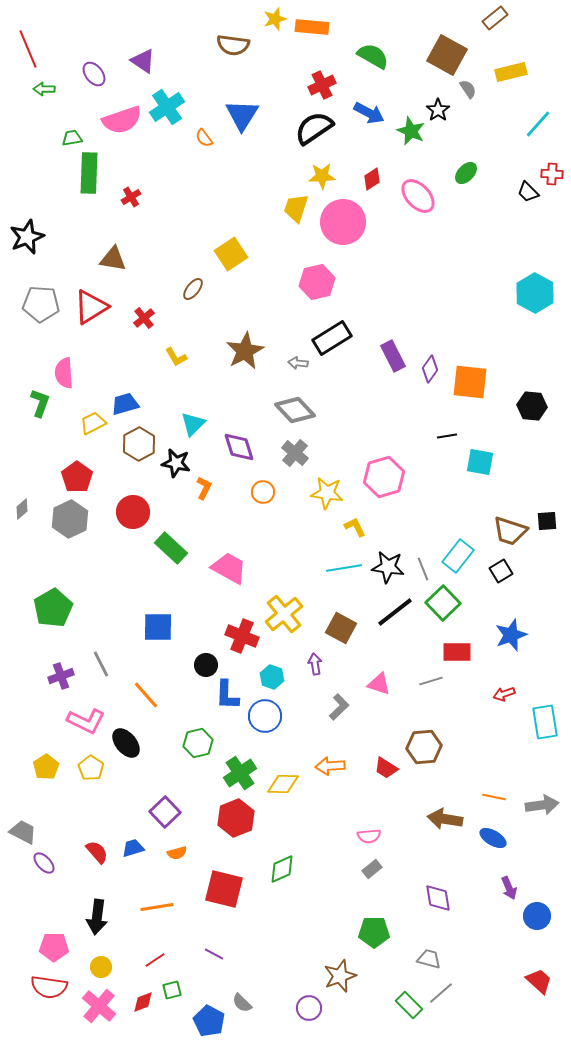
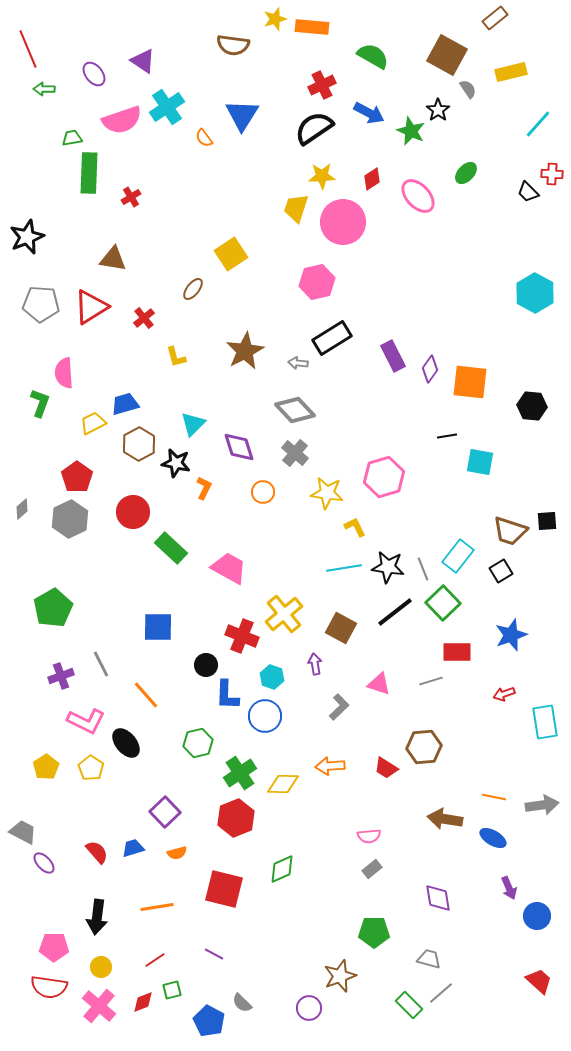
yellow L-shape at (176, 357): rotated 15 degrees clockwise
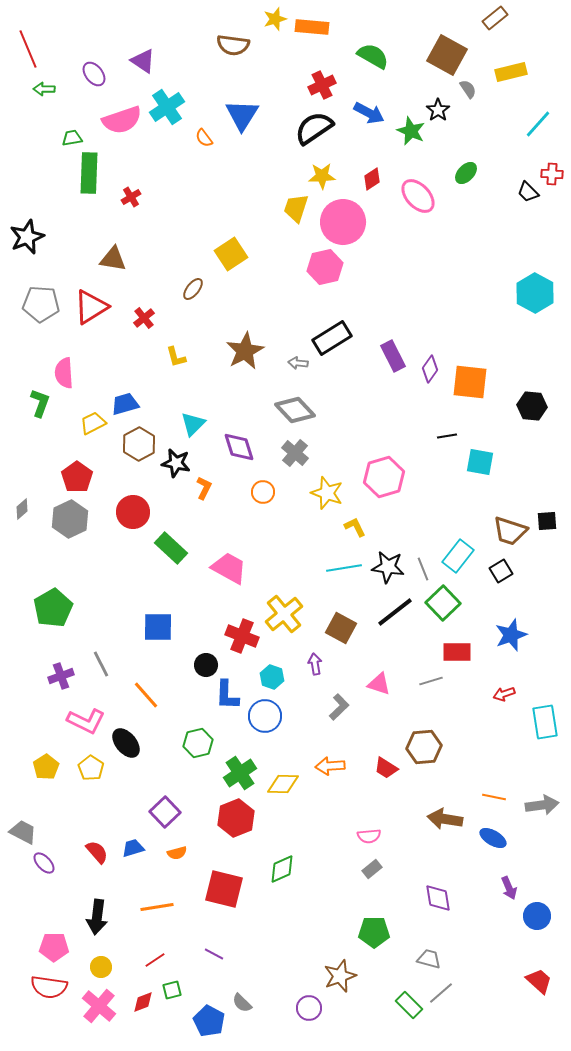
pink hexagon at (317, 282): moved 8 px right, 15 px up
yellow star at (327, 493): rotated 12 degrees clockwise
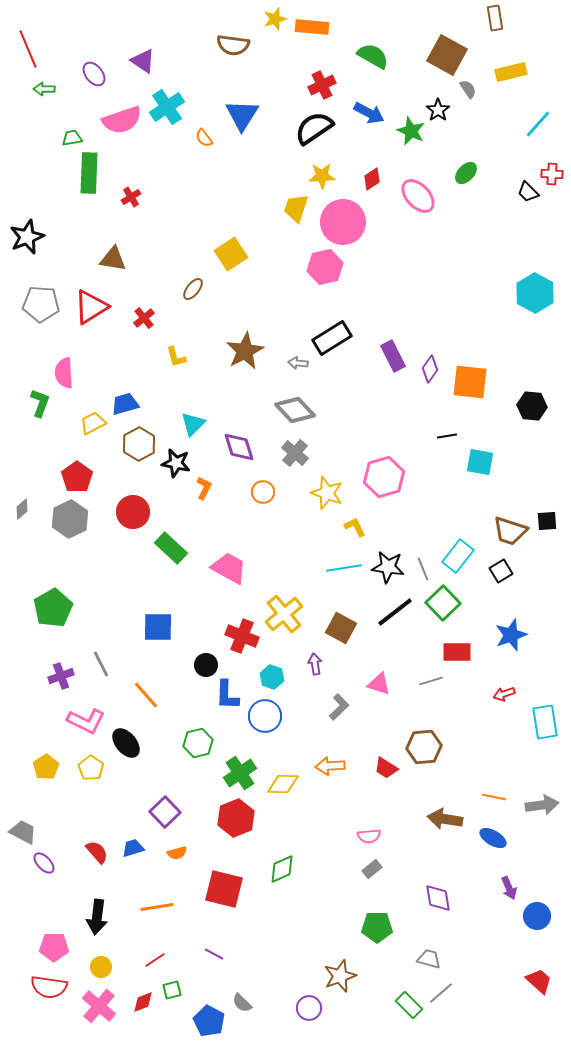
brown rectangle at (495, 18): rotated 60 degrees counterclockwise
green pentagon at (374, 932): moved 3 px right, 5 px up
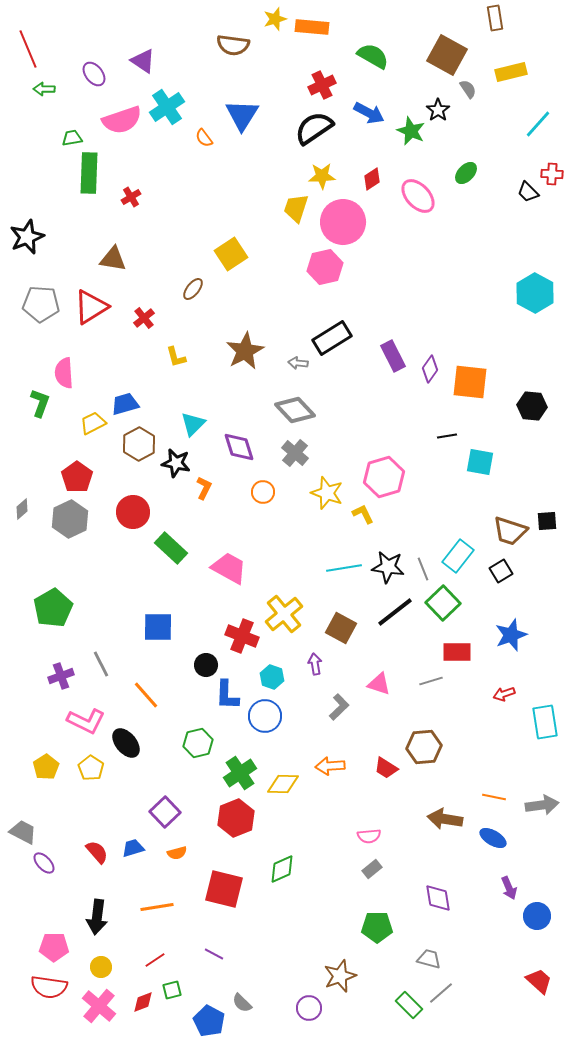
yellow L-shape at (355, 527): moved 8 px right, 13 px up
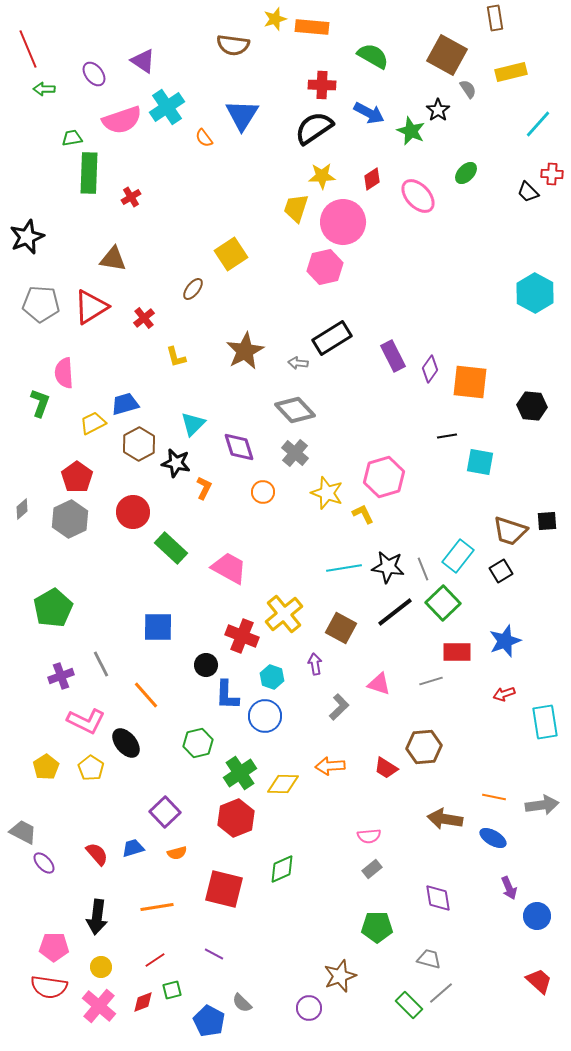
red cross at (322, 85): rotated 28 degrees clockwise
blue star at (511, 635): moved 6 px left, 6 px down
red semicircle at (97, 852): moved 2 px down
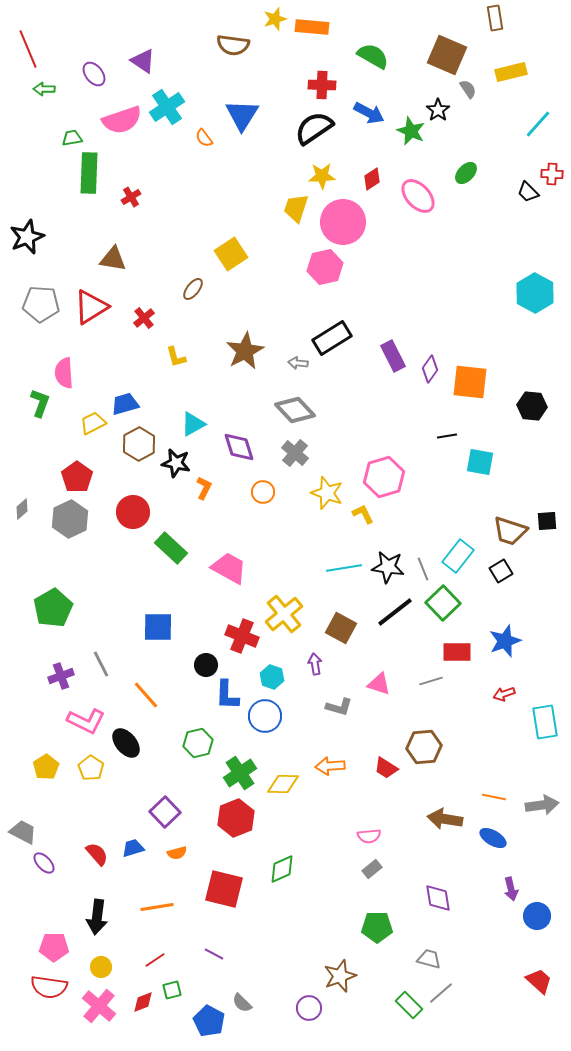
brown square at (447, 55): rotated 6 degrees counterclockwise
cyan triangle at (193, 424): rotated 16 degrees clockwise
gray L-shape at (339, 707): rotated 60 degrees clockwise
purple arrow at (509, 888): moved 2 px right, 1 px down; rotated 10 degrees clockwise
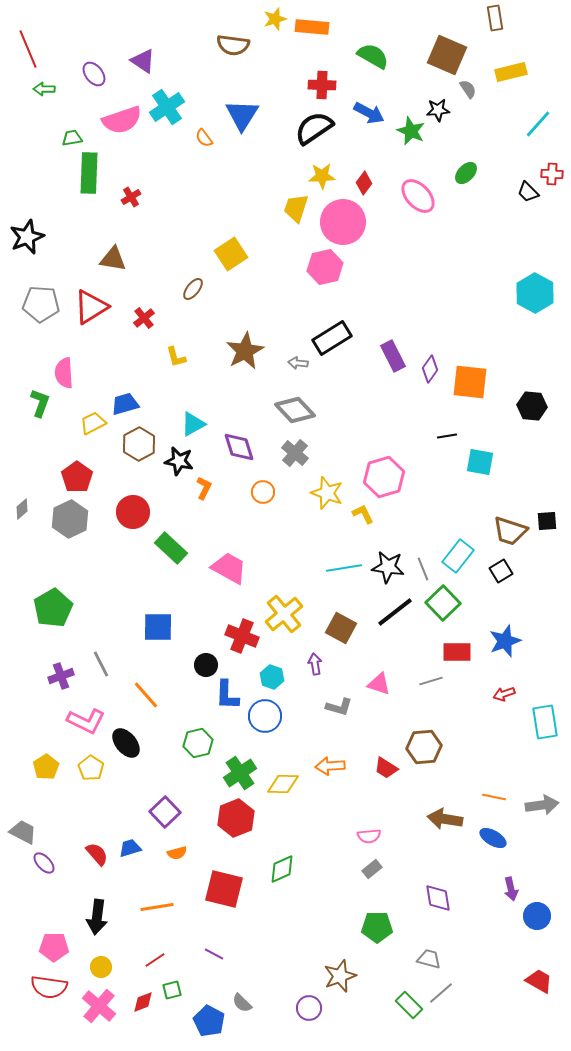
black star at (438, 110): rotated 30 degrees clockwise
red diamond at (372, 179): moved 8 px left, 4 px down; rotated 20 degrees counterclockwise
black star at (176, 463): moved 3 px right, 2 px up
blue trapezoid at (133, 848): moved 3 px left
red trapezoid at (539, 981): rotated 12 degrees counterclockwise
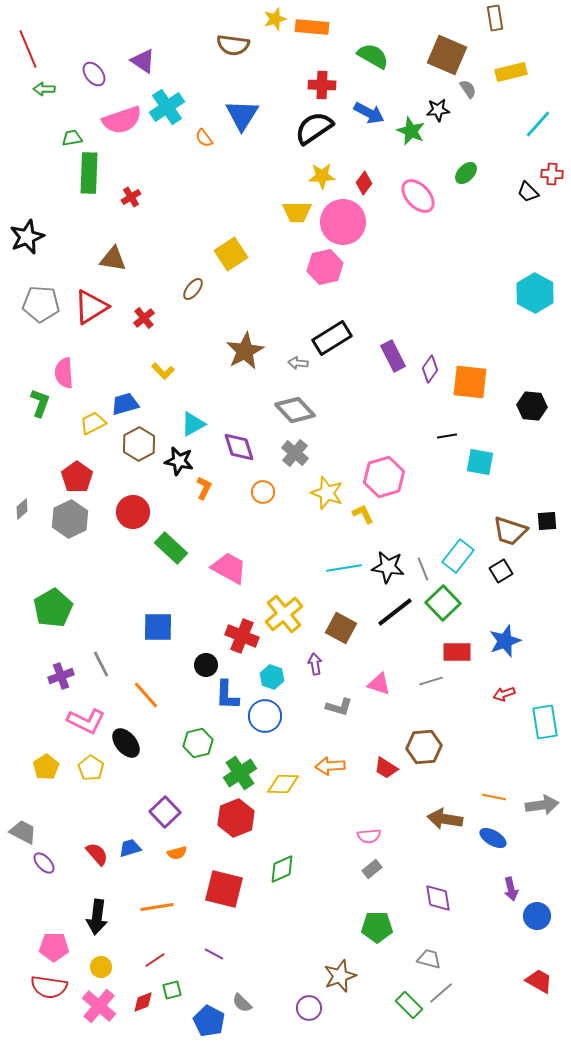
yellow trapezoid at (296, 208): moved 1 px right, 4 px down; rotated 108 degrees counterclockwise
yellow L-shape at (176, 357): moved 13 px left, 14 px down; rotated 30 degrees counterclockwise
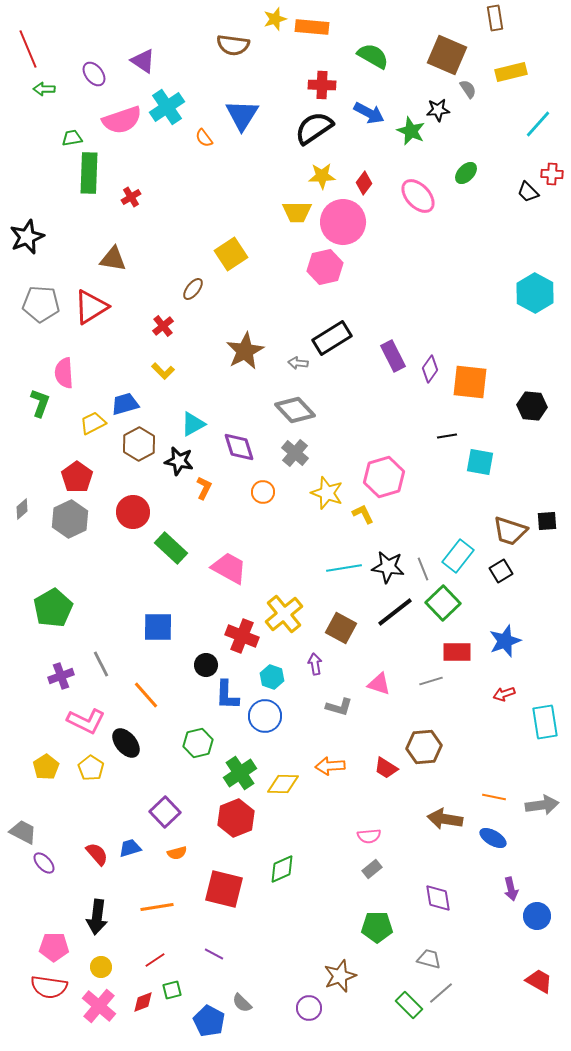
red cross at (144, 318): moved 19 px right, 8 px down
